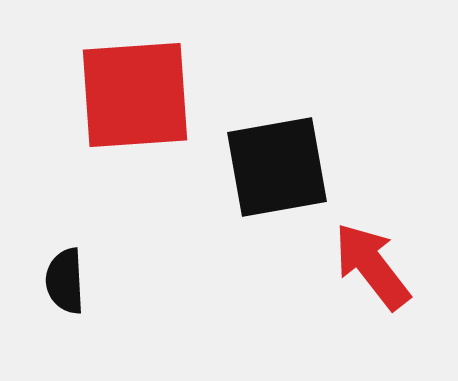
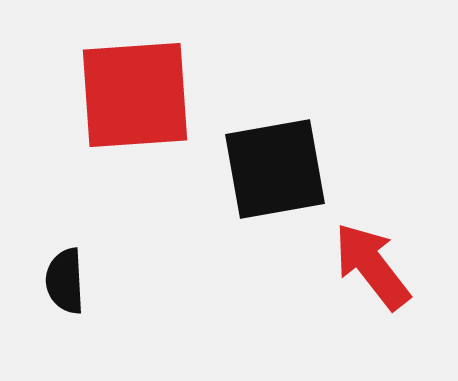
black square: moved 2 px left, 2 px down
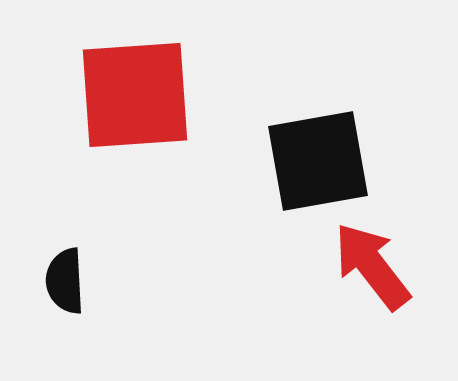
black square: moved 43 px right, 8 px up
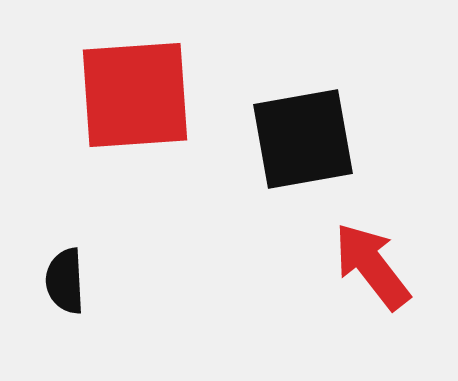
black square: moved 15 px left, 22 px up
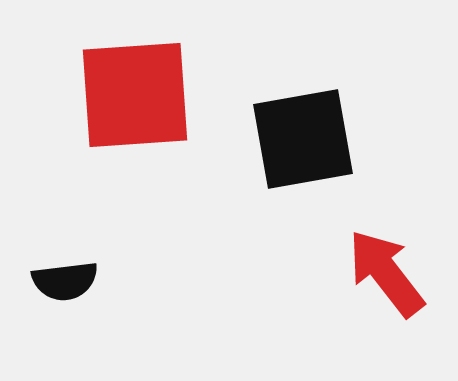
red arrow: moved 14 px right, 7 px down
black semicircle: rotated 94 degrees counterclockwise
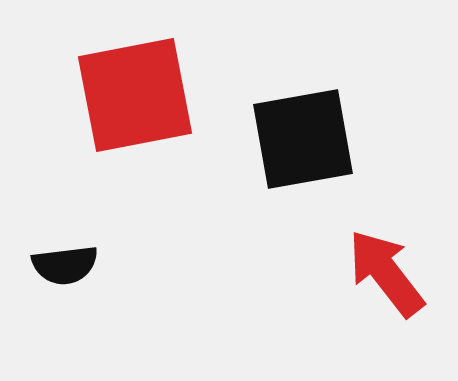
red square: rotated 7 degrees counterclockwise
black semicircle: moved 16 px up
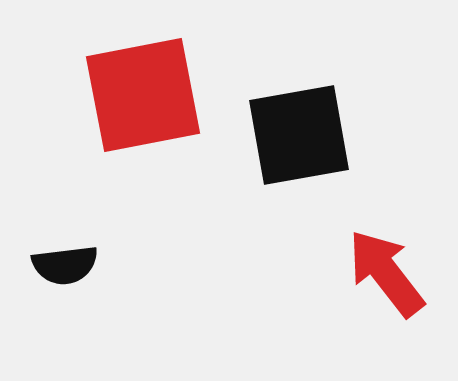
red square: moved 8 px right
black square: moved 4 px left, 4 px up
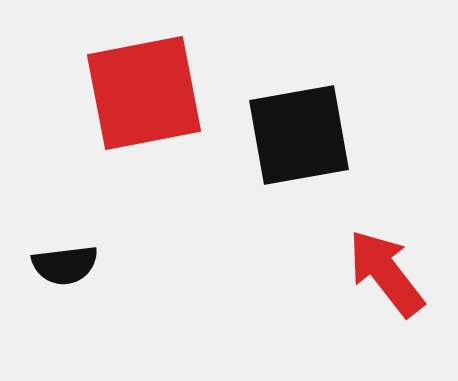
red square: moved 1 px right, 2 px up
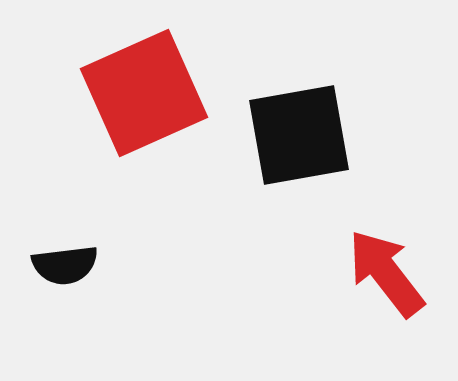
red square: rotated 13 degrees counterclockwise
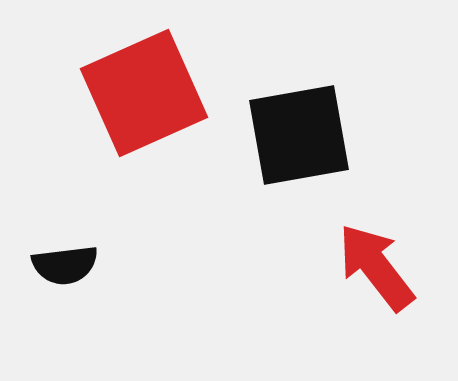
red arrow: moved 10 px left, 6 px up
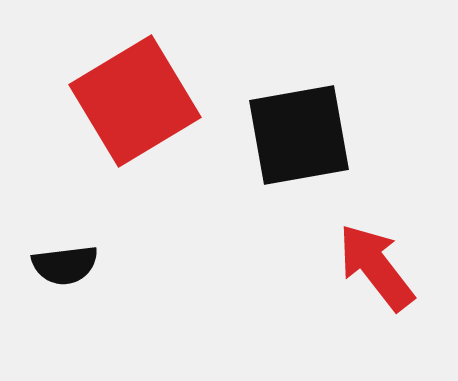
red square: moved 9 px left, 8 px down; rotated 7 degrees counterclockwise
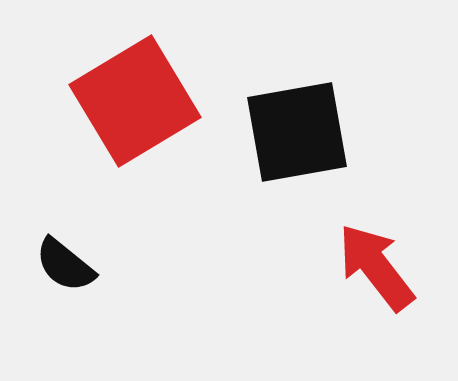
black square: moved 2 px left, 3 px up
black semicircle: rotated 46 degrees clockwise
